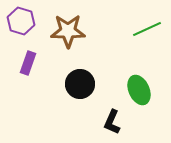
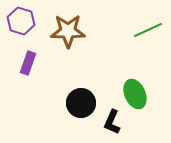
green line: moved 1 px right, 1 px down
black circle: moved 1 px right, 19 px down
green ellipse: moved 4 px left, 4 px down
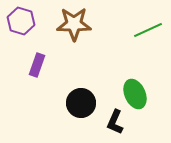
brown star: moved 6 px right, 7 px up
purple rectangle: moved 9 px right, 2 px down
black L-shape: moved 3 px right
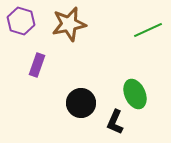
brown star: moved 5 px left; rotated 12 degrees counterclockwise
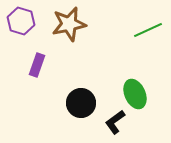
black L-shape: rotated 30 degrees clockwise
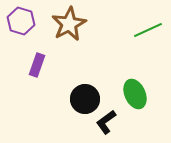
brown star: rotated 16 degrees counterclockwise
black circle: moved 4 px right, 4 px up
black L-shape: moved 9 px left
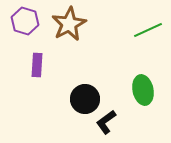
purple hexagon: moved 4 px right
purple rectangle: rotated 15 degrees counterclockwise
green ellipse: moved 8 px right, 4 px up; rotated 12 degrees clockwise
